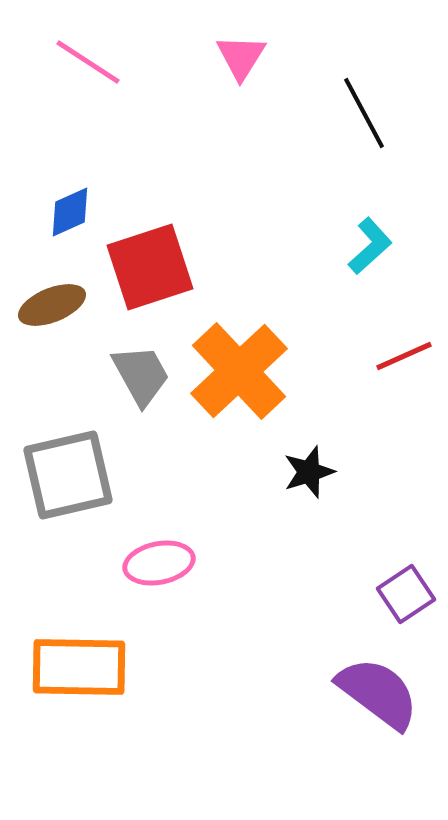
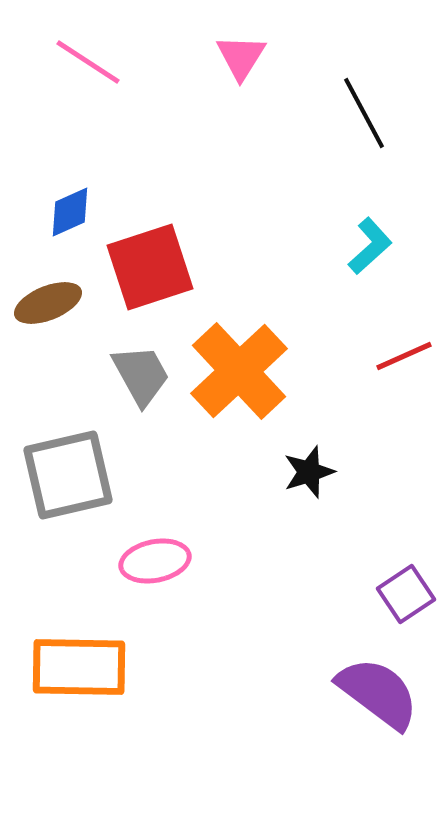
brown ellipse: moved 4 px left, 2 px up
pink ellipse: moved 4 px left, 2 px up
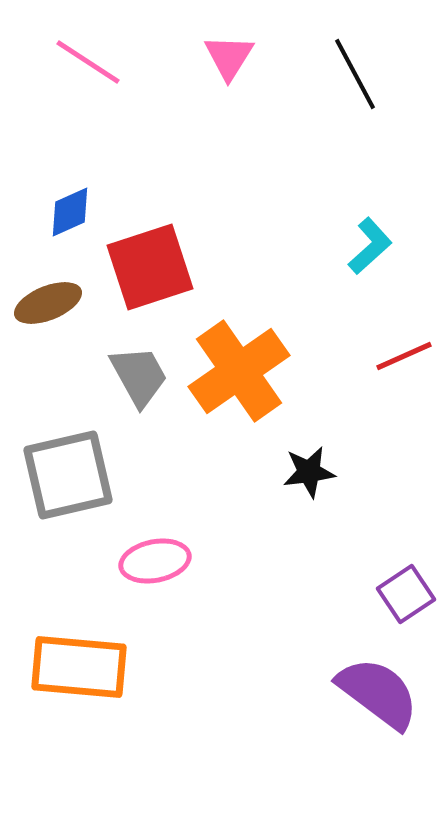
pink triangle: moved 12 px left
black line: moved 9 px left, 39 px up
orange cross: rotated 8 degrees clockwise
gray trapezoid: moved 2 px left, 1 px down
black star: rotated 10 degrees clockwise
orange rectangle: rotated 4 degrees clockwise
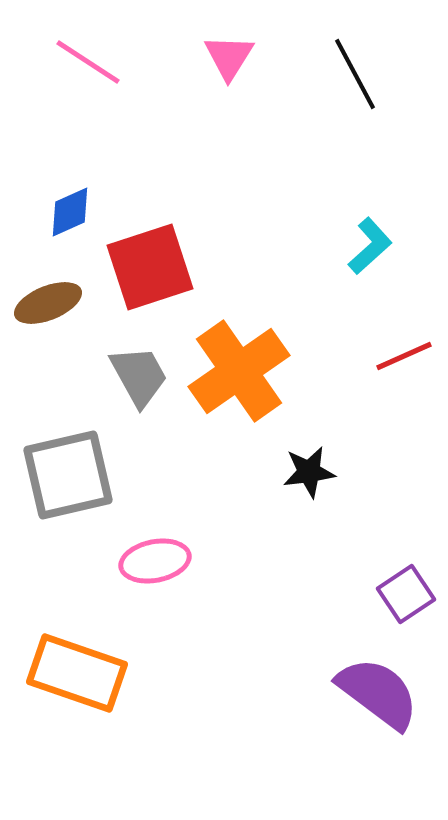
orange rectangle: moved 2 px left, 6 px down; rotated 14 degrees clockwise
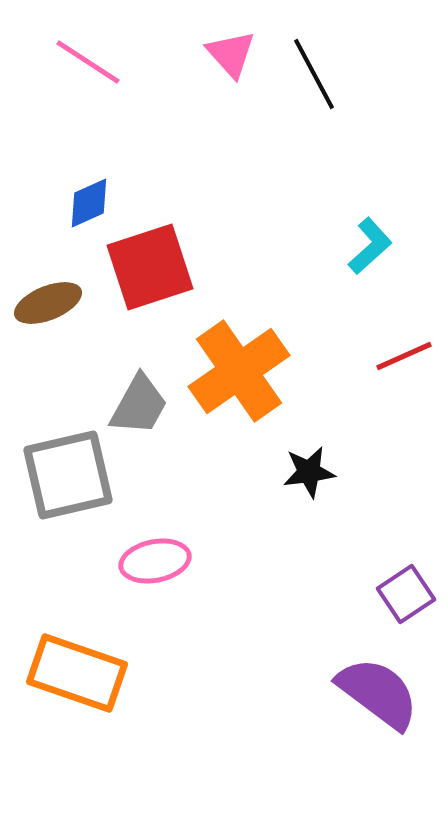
pink triangle: moved 2 px right, 3 px up; rotated 14 degrees counterclockwise
black line: moved 41 px left
blue diamond: moved 19 px right, 9 px up
gray trapezoid: moved 29 px down; rotated 58 degrees clockwise
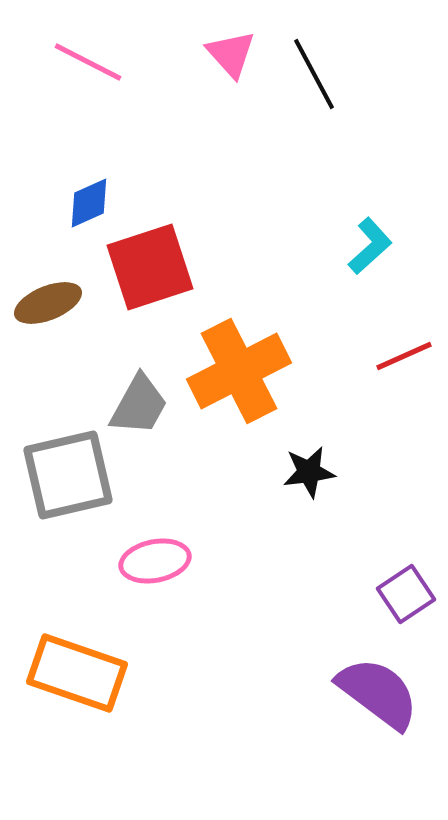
pink line: rotated 6 degrees counterclockwise
orange cross: rotated 8 degrees clockwise
